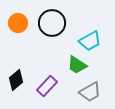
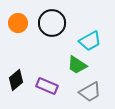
purple rectangle: rotated 70 degrees clockwise
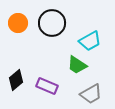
gray trapezoid: moved 1 px right, 2 px down
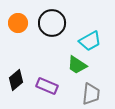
gray trapezoid: rotated 55 degrees counterclockwise
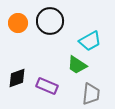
black circle: moved 2 px left, 2 px up
black diamond: moved 1 px right, 2 px up; rotated 20 degrees clockwise
